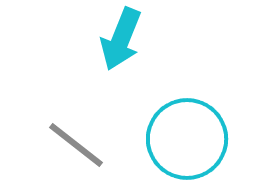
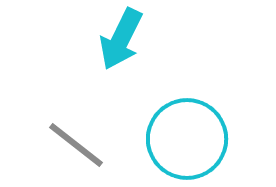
cyan arrow: rotated 4 degrees clockwise
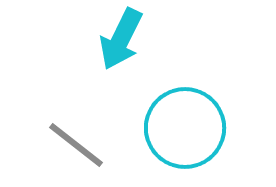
cyan circle: moved 2 px left, 11 px up
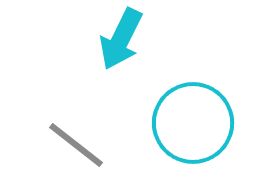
cyan circle: moved 8 px right, 5 px up
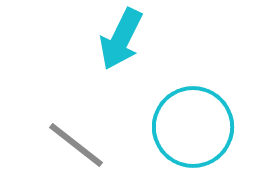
cyan circle: moved 4 px down
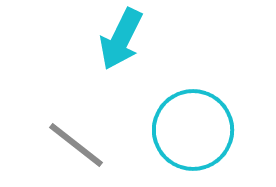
cyan circle: moved 3 px down
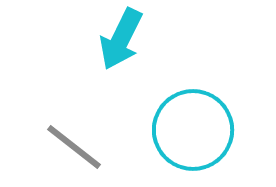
gray line: moved 2 px left, 2 px down
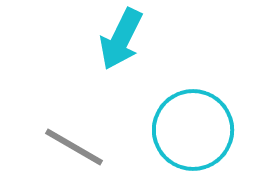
gray line: rotated 8 degrees counterclockwise
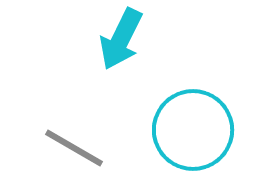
gray line: moved 1 px down
